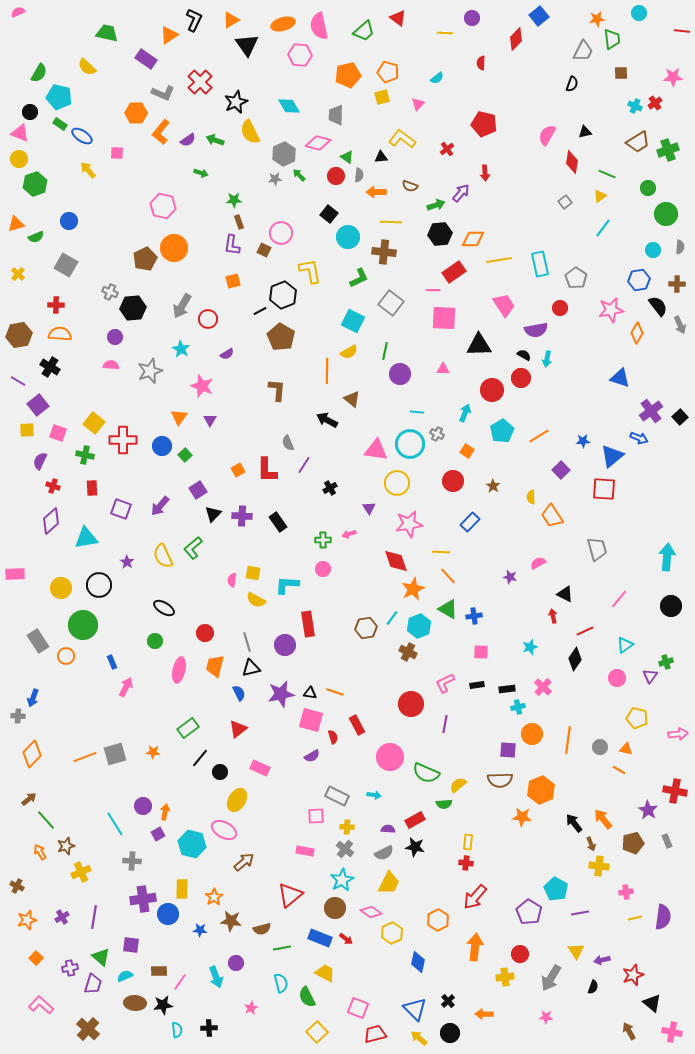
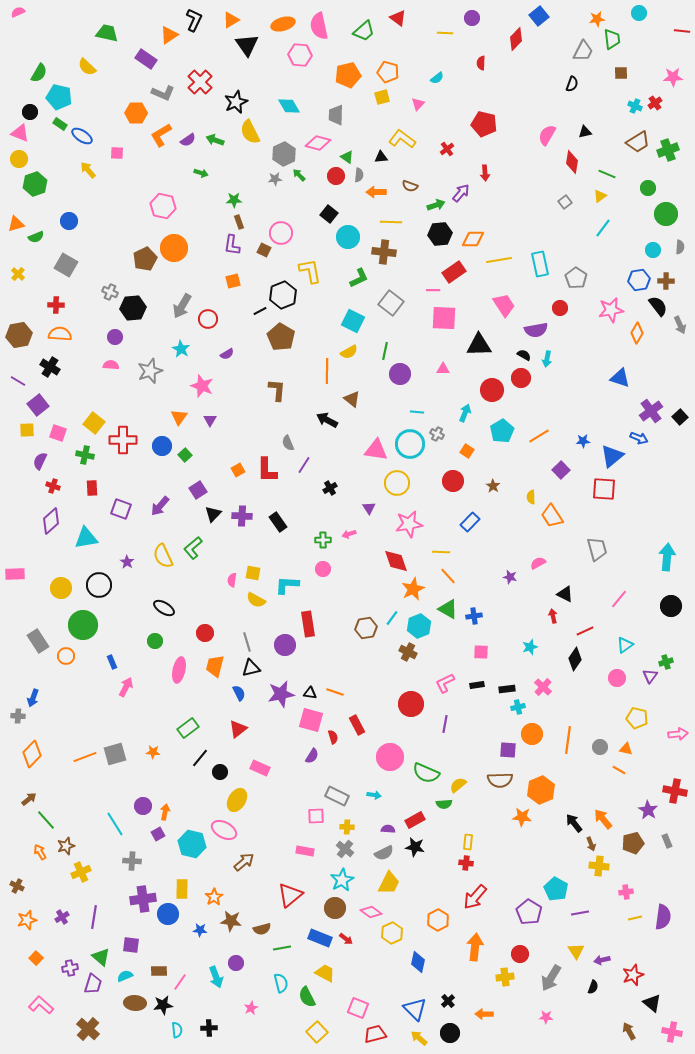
orange L-shape at (161, 132): moved 3 px down; rotated 20 degrees clockwise
brown cross at (677, 284): moved 11 px left, 3 px up
purple semicircle at (312, 756): rotated 28 degrees counterclockwise
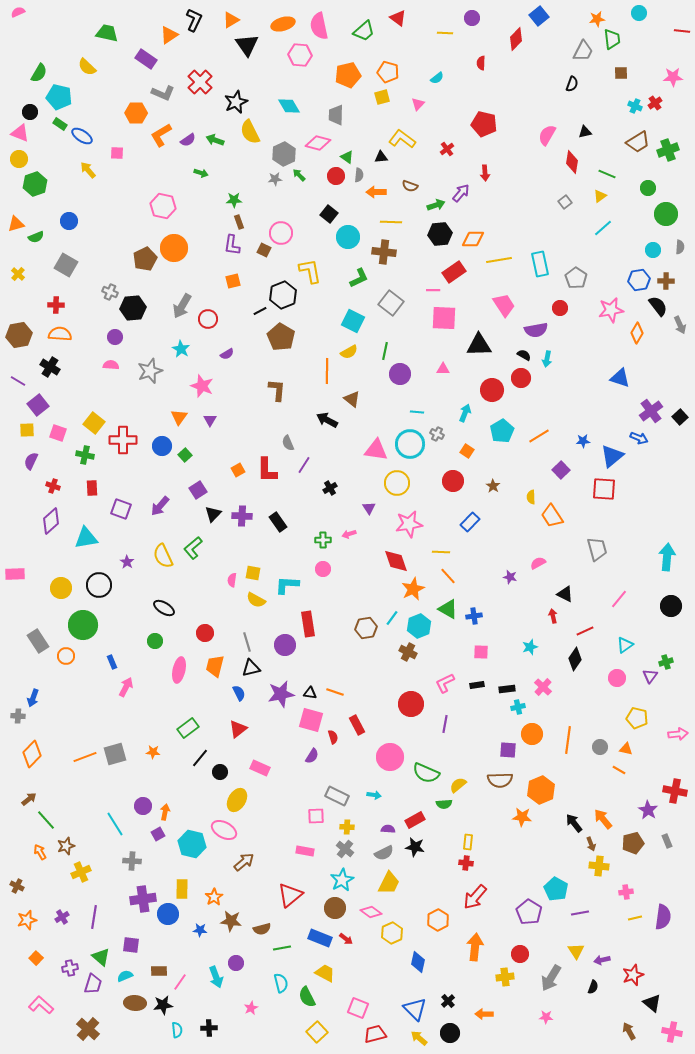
cyan line at (603, 228): rotated 12 degrees clockwise
purple semicircle at (40, 461): moved 9 px left
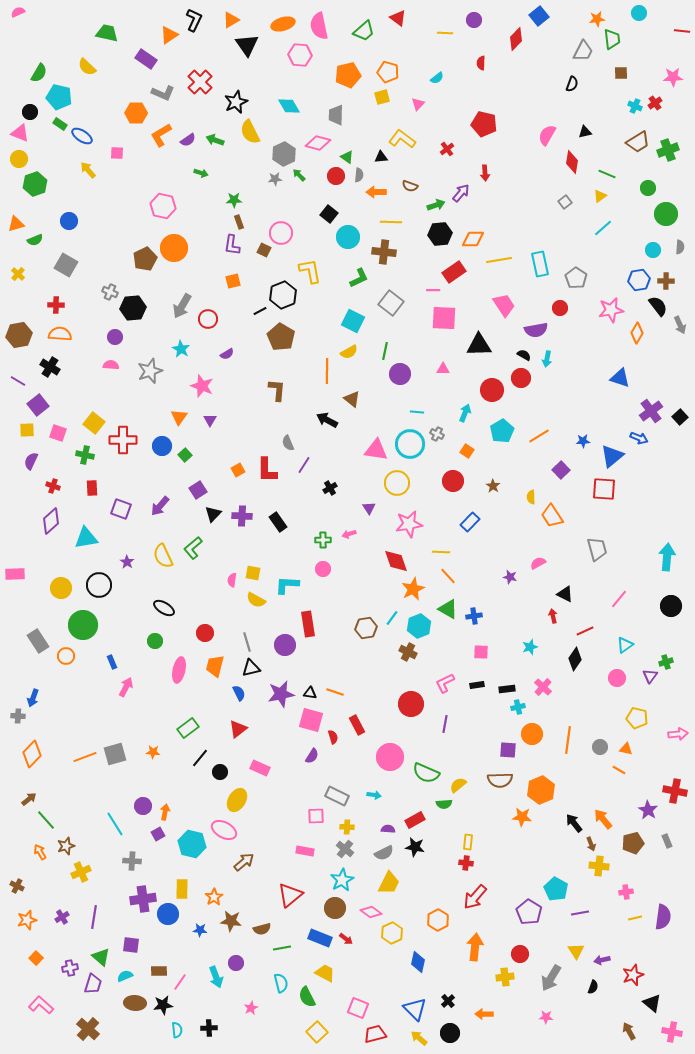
purple circle at (472, 18): moved 2 px right, 2 px down
green semicircle at (36, 237): moved 1 px left, 3 px down
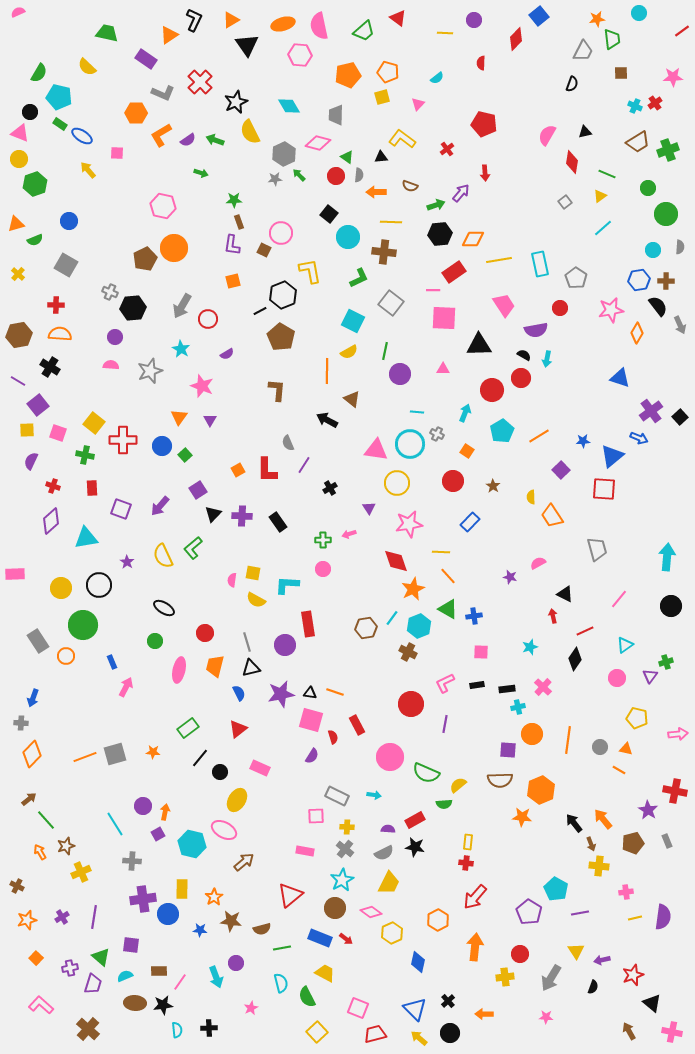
red line at (682, 31): rotated 42 degrees counterclockwise
gray cross at (18, 716): moved 3 px right, 7 px down
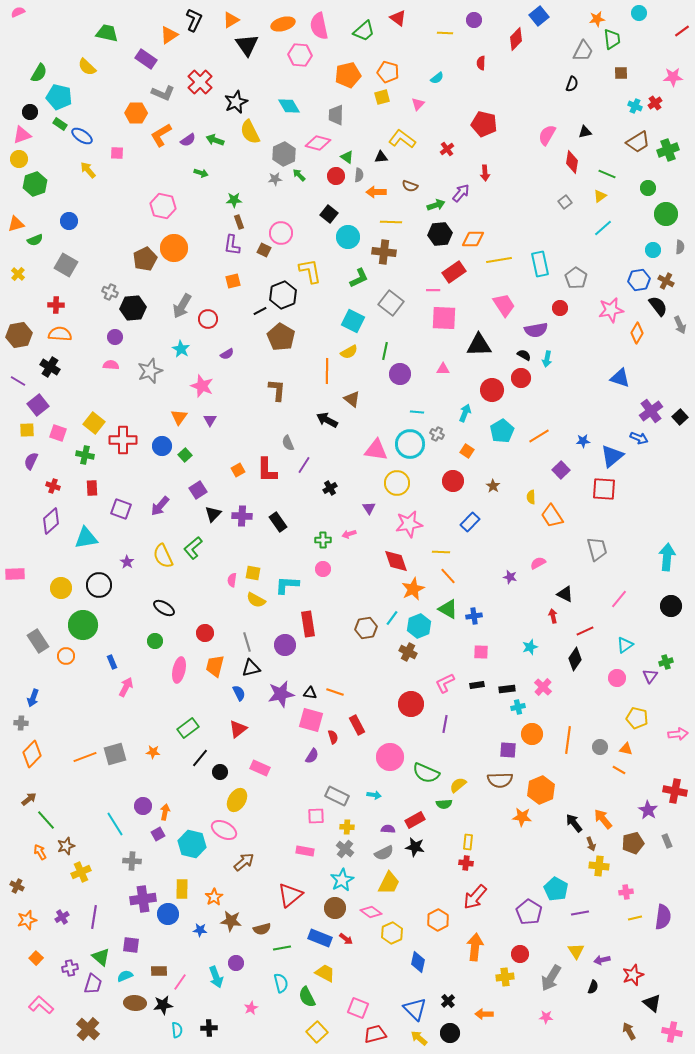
pink triangle at (20, 133): moved 2 px right, 2 px down; rotated 42 degrees counterclockwise
brown cross at (666, 281): rotated 28 degrees clockwise
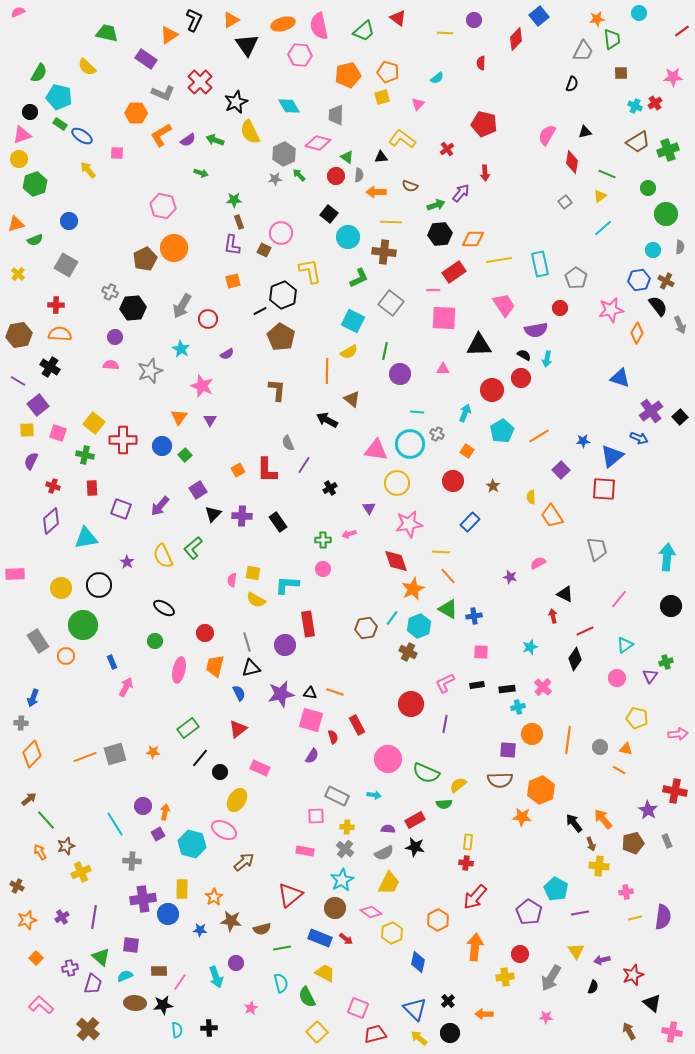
pink circle at (390, 757): moved 2 px left, 2 px down
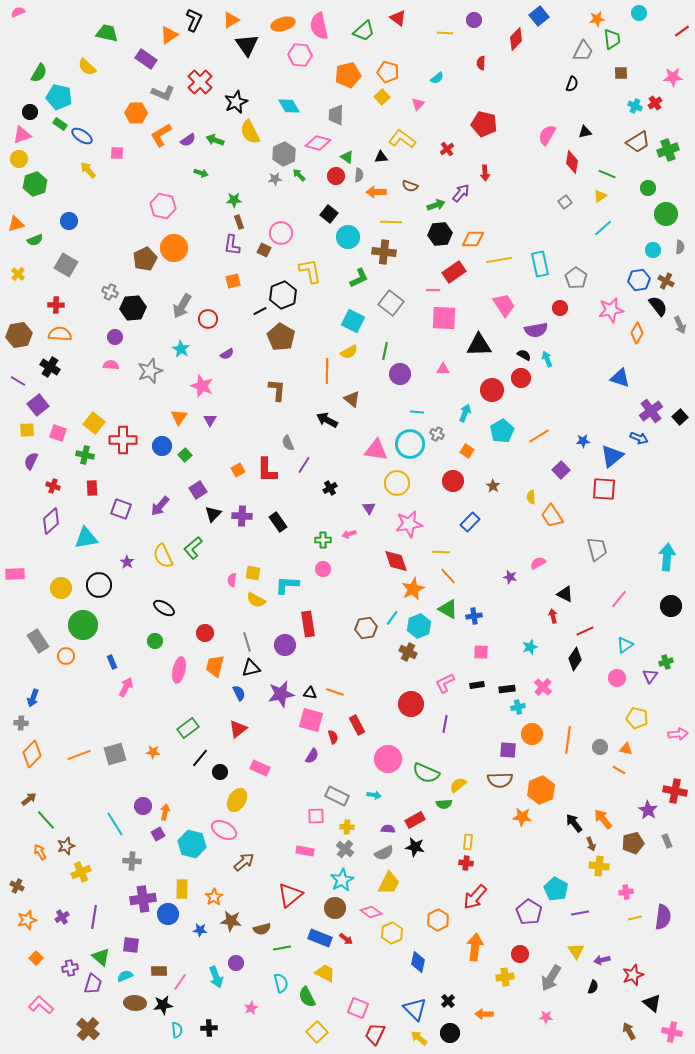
yellow square at (382, 97): rotated 28 degrees counterclockwise
cyan arrow at (547, 359): rotated 147 degrees clockwise
orange line at (85, 757): moved 6 px left, 2 px up
red trapezoid at (375, 1034): rotated 50 degrees counterclockwise
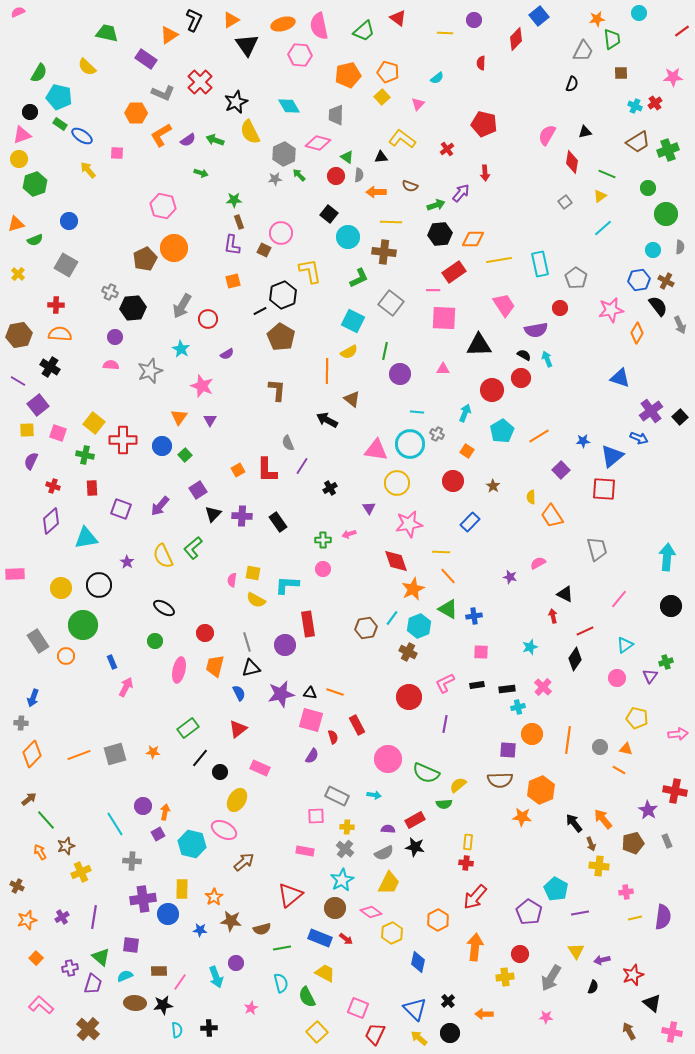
purple line at (304, 465): moved 2 px left, 1 px down
red circle at (411, 704): moved 2 px left, 7 px up
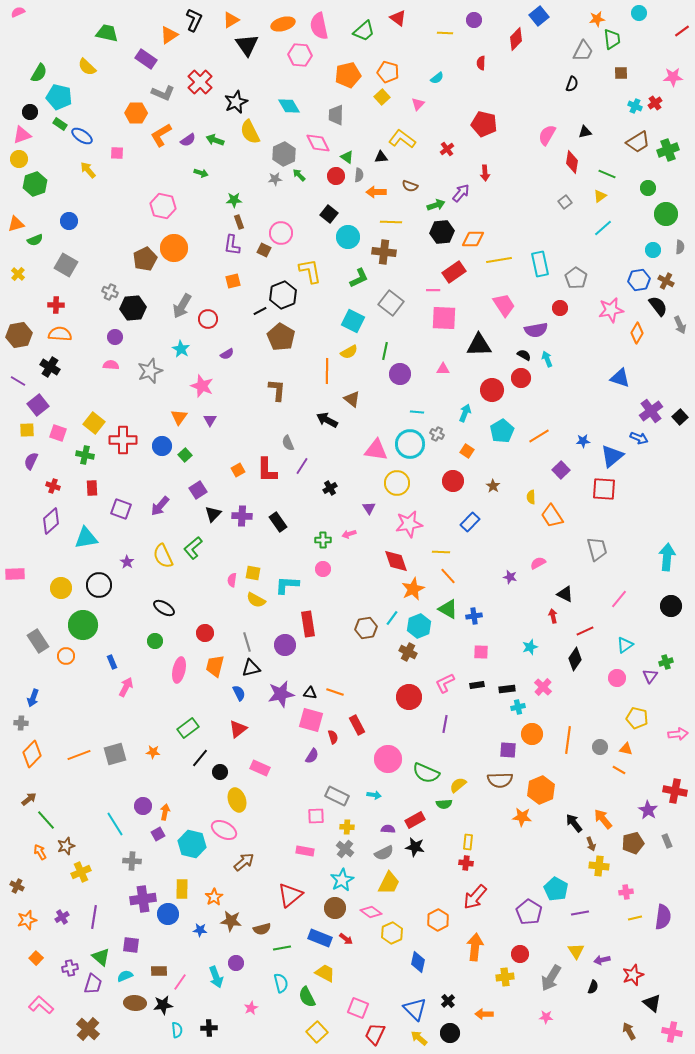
pink diamond at (318, 143): rotated 50 degrees clockwise
black hexagon at (440, 234): moved 2 px right, 2 px up
yellow ellipse at (237, 800): rotated 50 degrees counterclockwise
